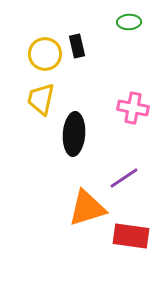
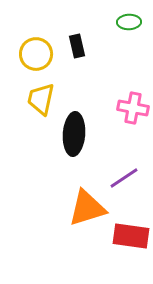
yellow circle: moved 9 px left
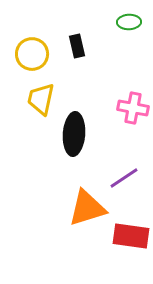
yellow circle: moved 4 px left
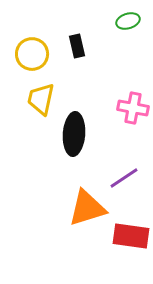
green ellipse: moved 1 px left, 1 px up; rotated 15 degrees counterclockwise
